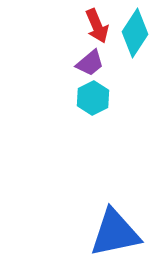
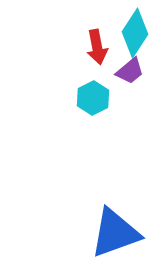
red arrow: moved 21 px down; rotated 12 degrees clockwise
purple trapezoid: moved 40 px right, 8 px down
blue triangle: rotated 8 degrees counterclockwise
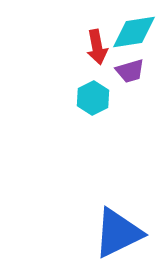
cyan diamond: moved 1 px left, 1 px up; rotated 48 degrees clockwise
purple trapezoid: rotated 24 degrees clockwise
blue triangle: moved 3 px right; rotated 6 degrees counterclockwise
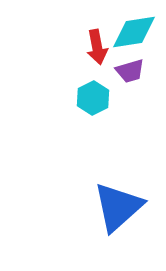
blue triangle: moved 26 px up; rotated 16 degrees counterclockwise
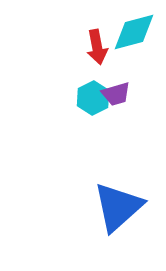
cyan diamond: rotated 6 degrees counterclockwise
purple trapezoid: moved 14 px left, 23 px down
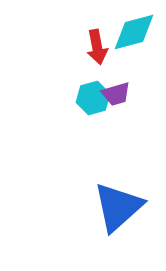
cyan hexagon: rotated 12 degrees clockwise
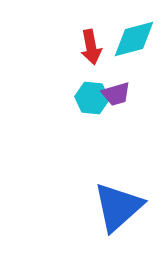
cyan diamond: moved 7 px down
red arrow: moved 6 px left
cyan hexagon: moved 1 px left; rotated 20 degrees clockwise
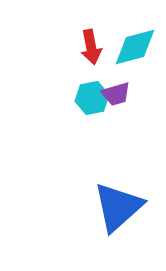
cyan diamond: moved 1 px right, 8 px down
cyan hexagon: rotated 16 degrees counterclockwise
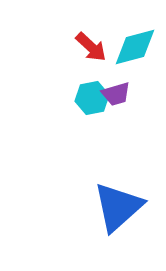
red arrow: rotated 36 degrees counterclockwise
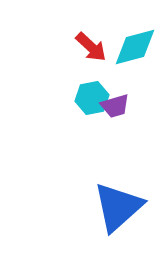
purple trapezoid: moved 1 px left, 12 px down
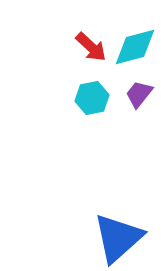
purple trapezoid: moved 24 px right, 12 px up; rotated 144 degrees clockwise
blue triangle: moved 31 px down
